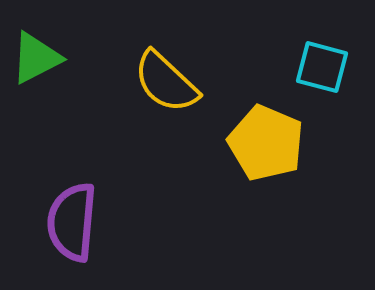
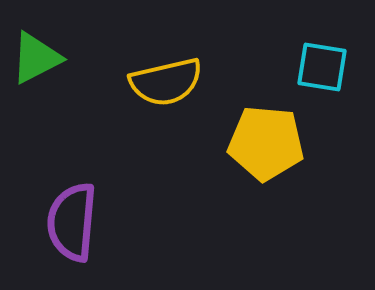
cyan square: rotated 6 degrees counterclockwise
yellow semicircle: rotated 56 degrees counterclockwise
yellow pentagon: rotated 18 degrees counterclockwise
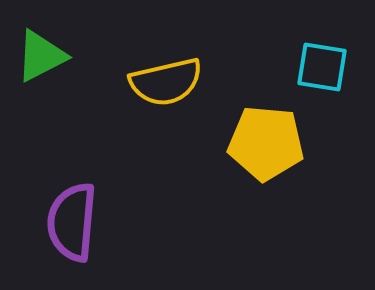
green triangle: moved 5 px right, 2 px up
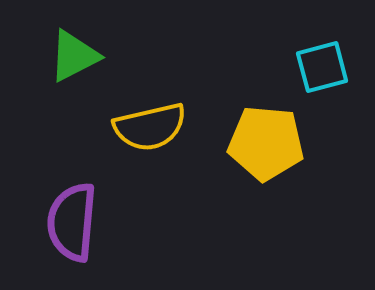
green triangle: moved 33 px right
cyan square: rotated 24 degrees counterclockwise
yellow semicircle: moved 16 px left, 45 px down
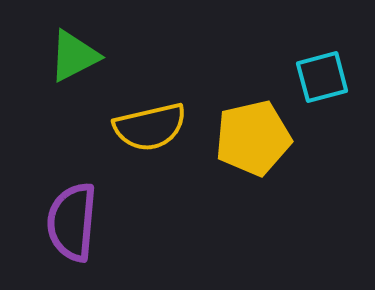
cyan square: moved 10 px down
yellow pentagon: moved 13 px left, 5 px up; rotated 18 degrees counterclockwise
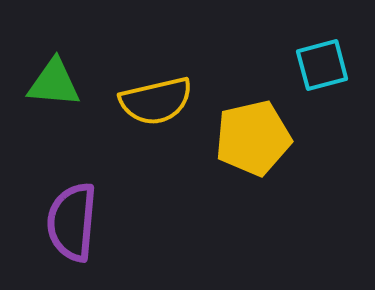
green triangle: moved 20 px left, 27 px down; rotated 32 degrees clockwise
cyan square: moved 12 px up
yellow semicircle: moved 6 px right, 26 px up
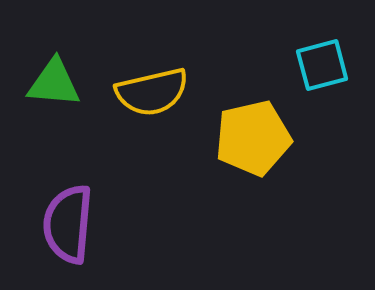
yellow semicircle: moved 4 px left, 9 px up
purple semicircle: moved 4 px left, 2 px down
